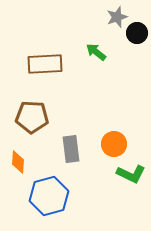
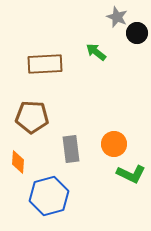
gray star: rotated 30 degrees counterclockwise
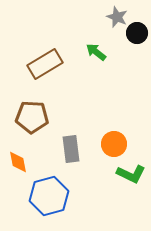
brown rectangle: rotated 28 degrees counterclockwise
orange diamond: rotated 15 degrees counterclockwise
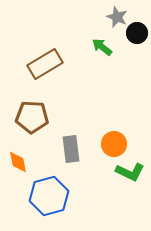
green arrow: moved 6 px right, 5 px up
green L-shape: moved 1 px left, 2 px up
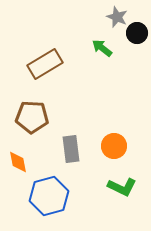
green arrow: moved 1 px down
orange circle: moved 2 px down
green L-shape: moved 8 px left, 15 px down
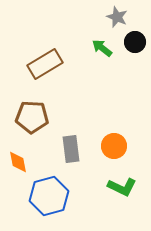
black circle: moved 2 px left, 9 px down
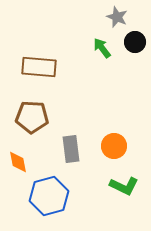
green arrow: rotated 15 degrees clockwise
brown rectangle: moved 6 px left, 3 px down; rotated 36 degrees clockwise
green L-shape: moved 2 px right, 1 px up
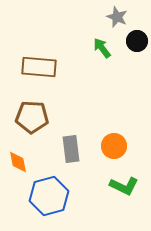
black circle: moved 2 px right, 1 px up
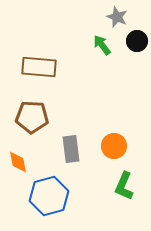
green arrow: moved 3 px up
green L-shape: rotated 88 degrees clockwise
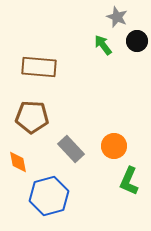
green arrow: moved 1 px right
gray rectangle: rotated 36 degrees counterclockwise
green L-shape: moved 5 px right, 5 px up
